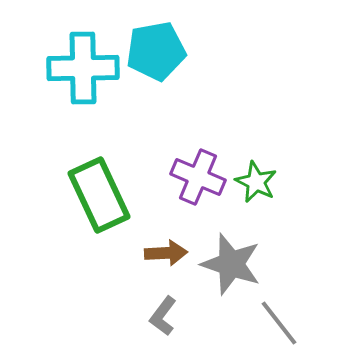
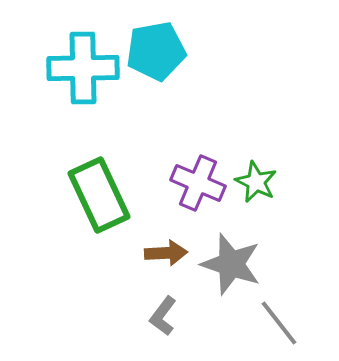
purple cross: moved 6 px down
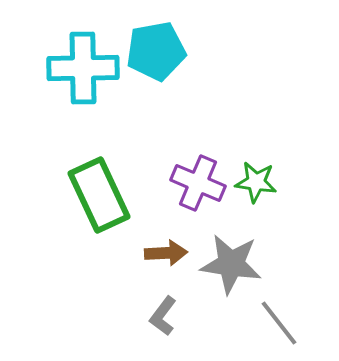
green star: rotated 18 degrees counterclockwise
gray star: rotated 10 degrees counterclockwise
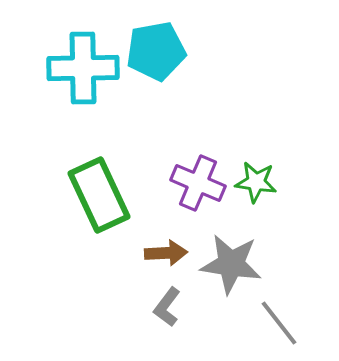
gray L-shape: moved 4 px right, 9 px up
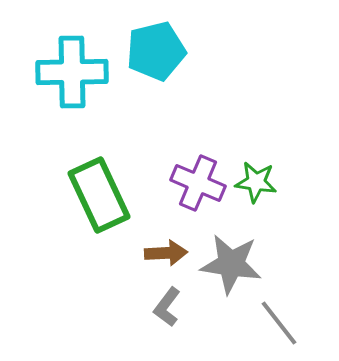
cyan pentagon: rotated 4 degrees counterclockwise
cyan cross: moved 11 px left, 4 px down
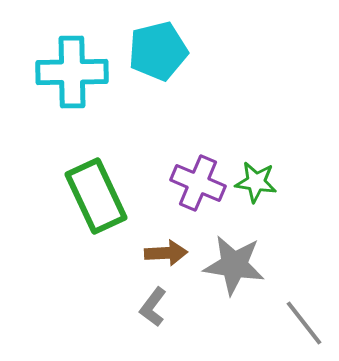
cyan pentagon: moved 2 px right
green rectangle: moved 3 px left, 1 px down
gray star: moved 3 px right, 1 px down
gray L-shape: moved 14 px left
gray line: moved 25 px right
